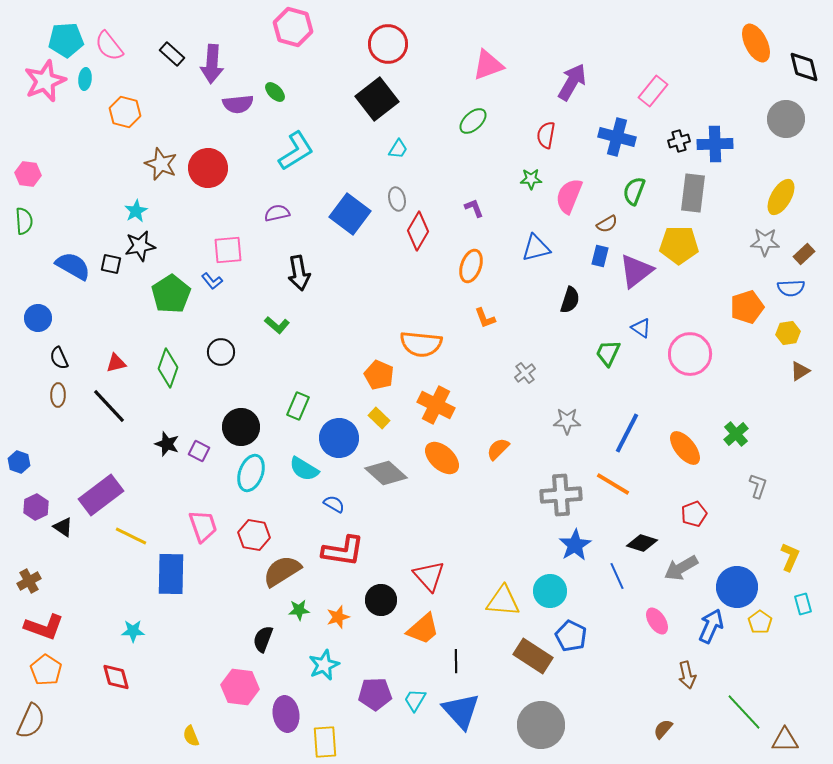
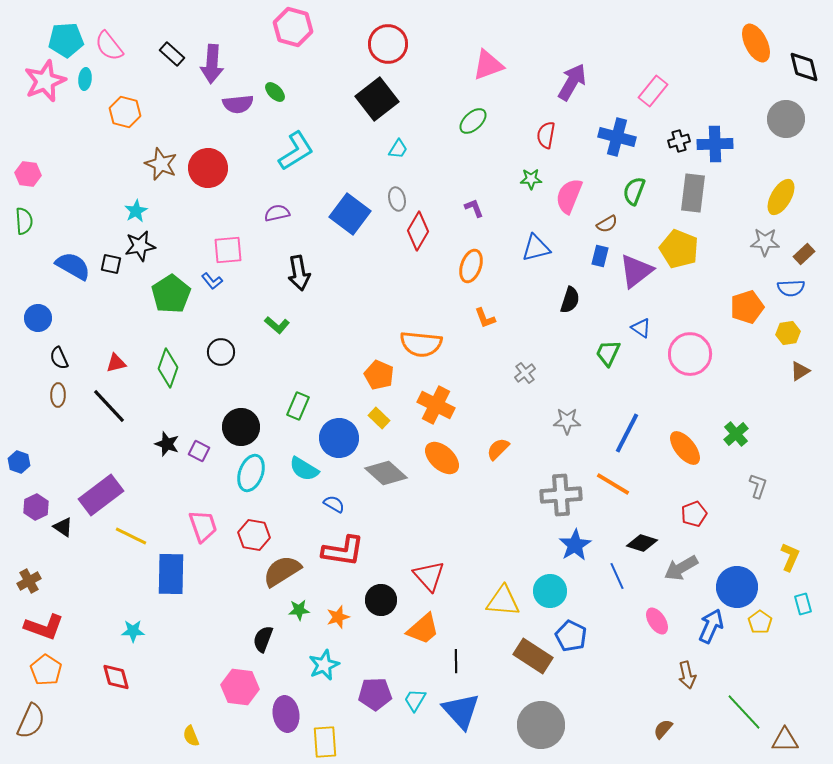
yellow pentagon at (679, 245): moved 4 px down; rotated 21 degrees clockwise
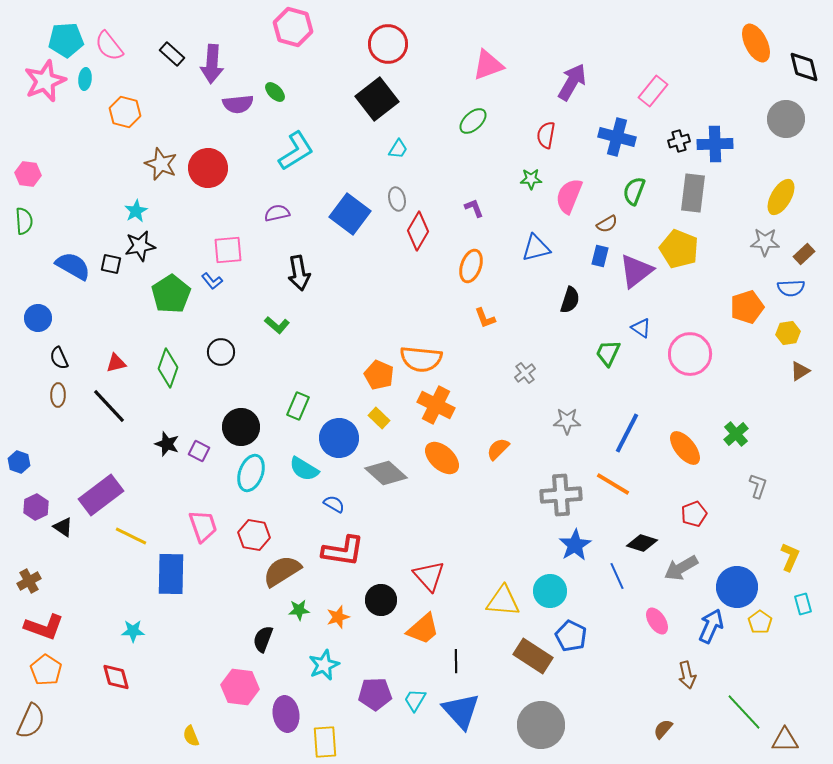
orange semicircle at (421, 344): moved 15 px down
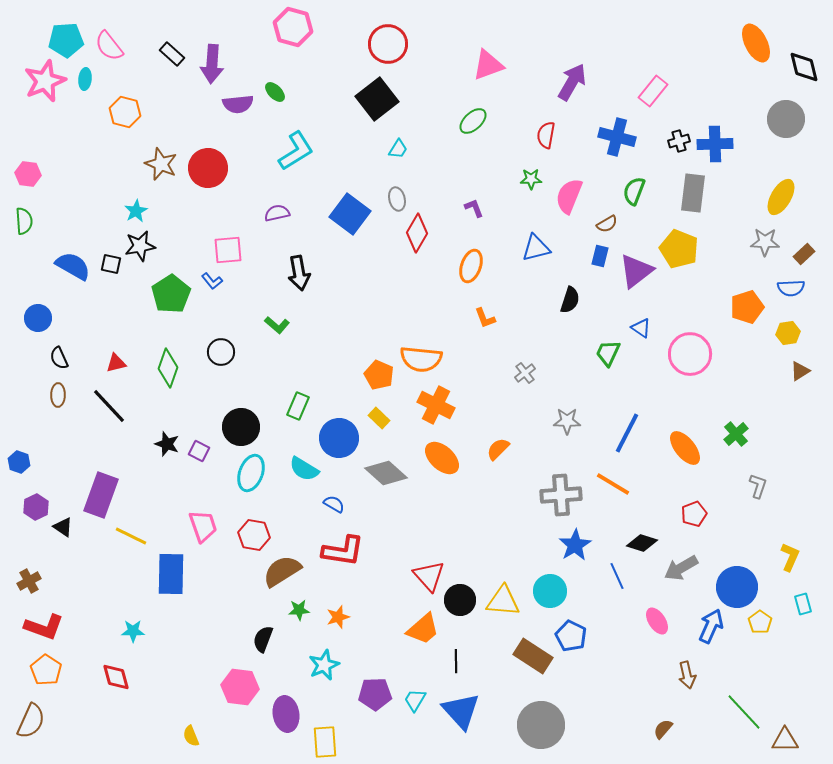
red diamond at (418, 231): moved 1 px left, 2 px down
purple rectangle at (101, 495): rotated 33 degrees counterclockwise
black circle at (381, 600): moved 79 px right
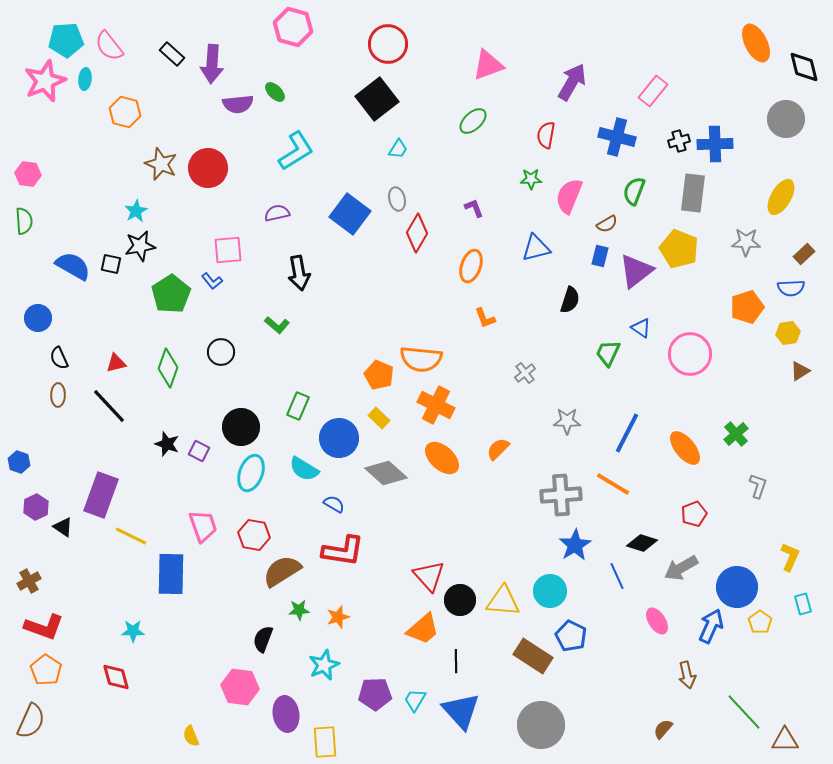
gray star at (765, 242): moved 19 px left
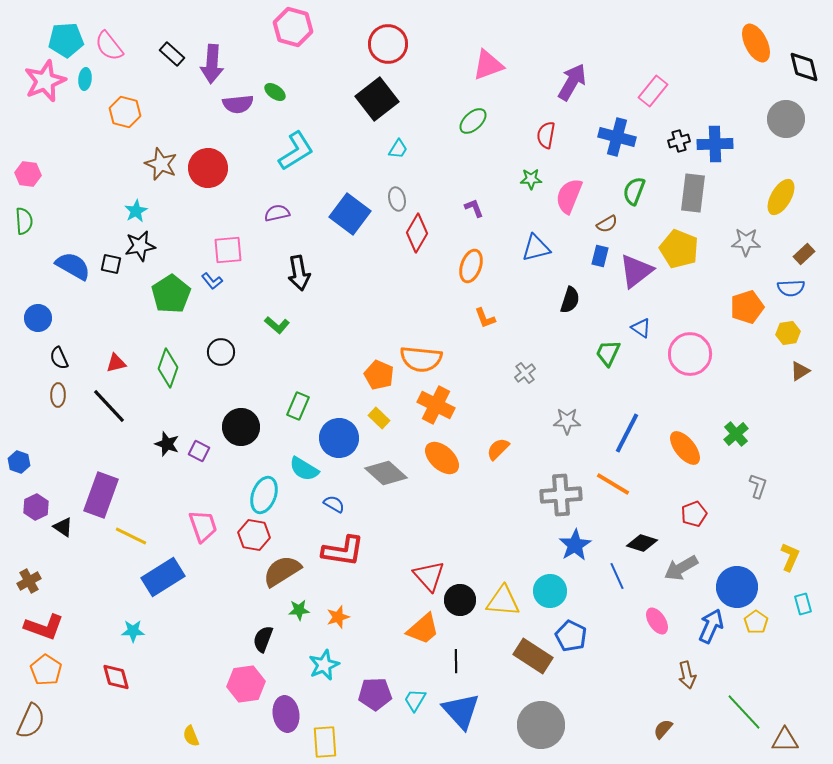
green ellipse at (275, 92): rotated 10 degrees counterclockwise
cyan ellipse at (251, 473): moved 13 px right, 22 px down
blue rectangle at (171, 574): moved 8 px left, 3 px down; rotated 57 degrees clockwise
yellow pentagon at (760, 622): moved 4 px left
pink hexagon at (240, 687): moved 6 px right, 3 px up; rotated 15 degrees counterclockwise
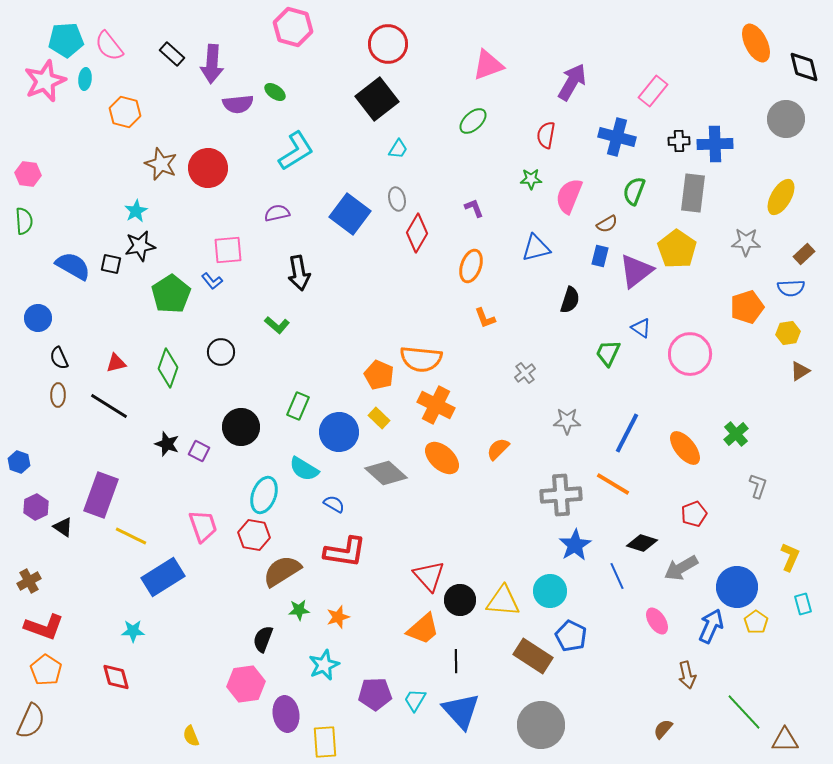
black cross at (679, 141): rotated 15 degrees clockwise
yellow pentagon at (679, 249): moved 2 px left; rotated 12 degrees clockwise
black line at (109, 406): rotated 15 degrees counterclockwise
blue circle at (339, 438): moved 6 px up
red L-shape at (343, 551): moved 2 px right, 1 px down
